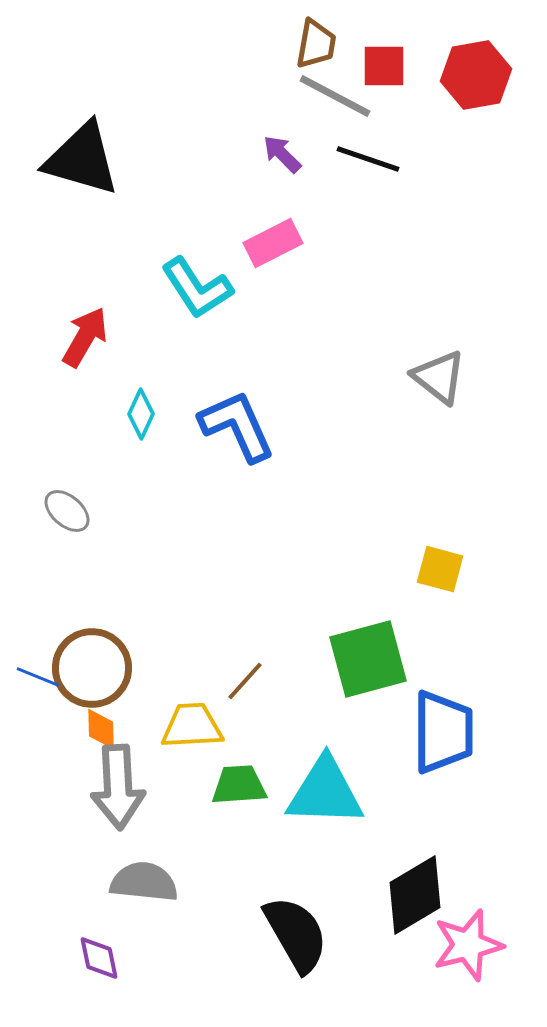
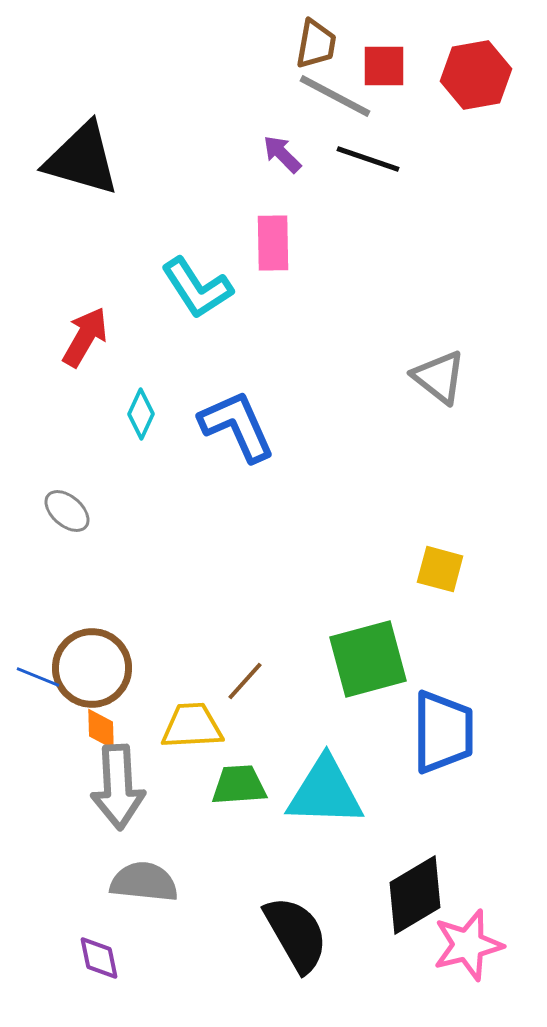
pink rectangle: rotated 64 degrees counterclockwise
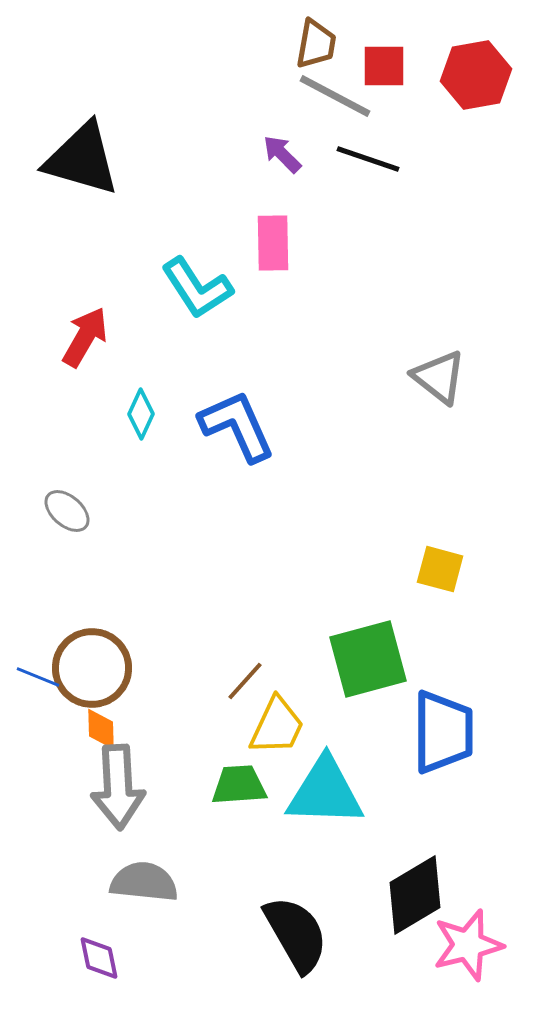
yellow trapezoid: moved 85 px right; rotated 118 degrees clockwise
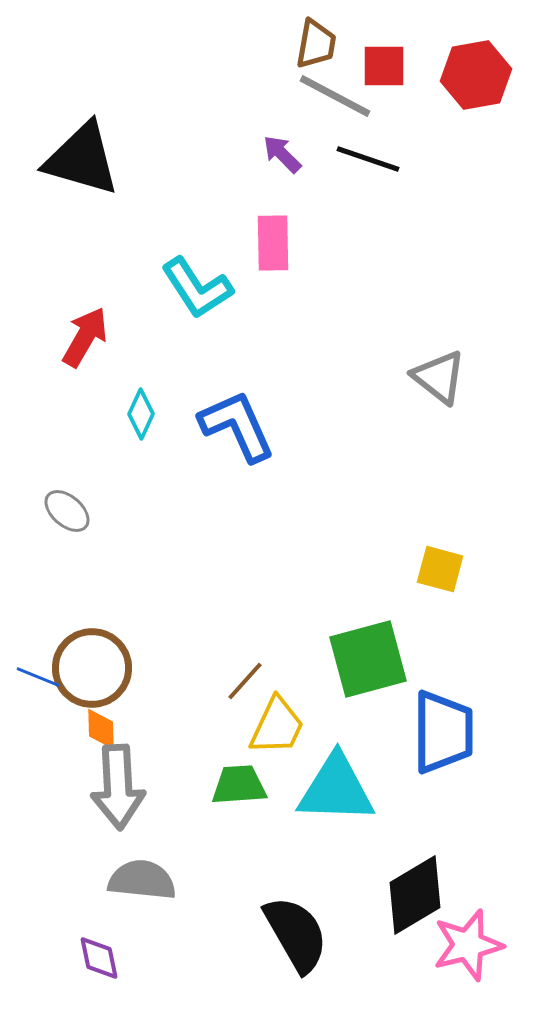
cyan triangle: moved 11 px right, 3 px up
gray semicircle: moved 2 px left, 2 px up
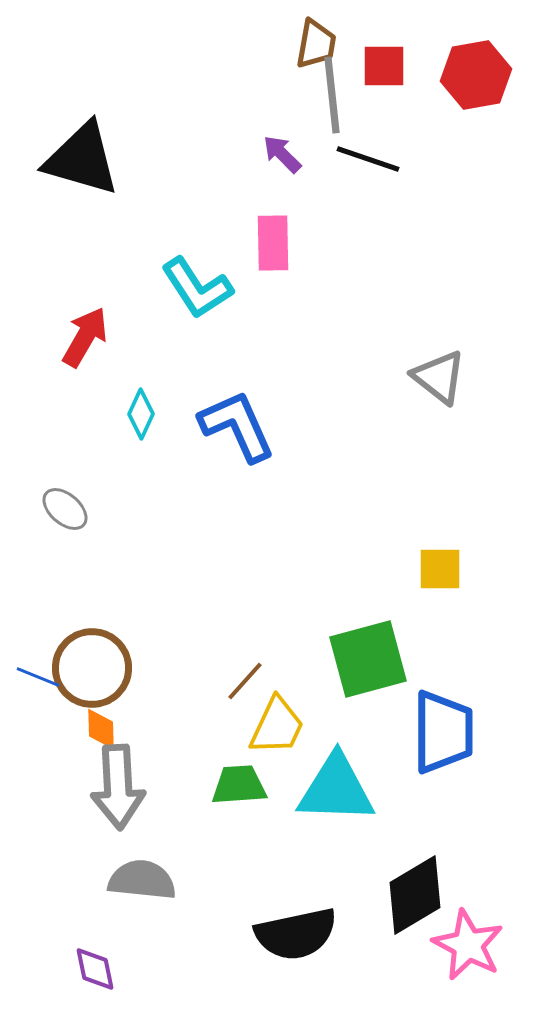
gray line: moved 3 px left, 1 px up; rotated 56 degrees clockwise
gray ellipse: moved 2 px left, 2 px up
yellow square: rotated 15 degrees counterclockwise
black semicircle: rotated 108 degrees clockwise
pink star: rotated 30 degrees counterclockwise
purple diamond: moved 4 px left, 11 px down
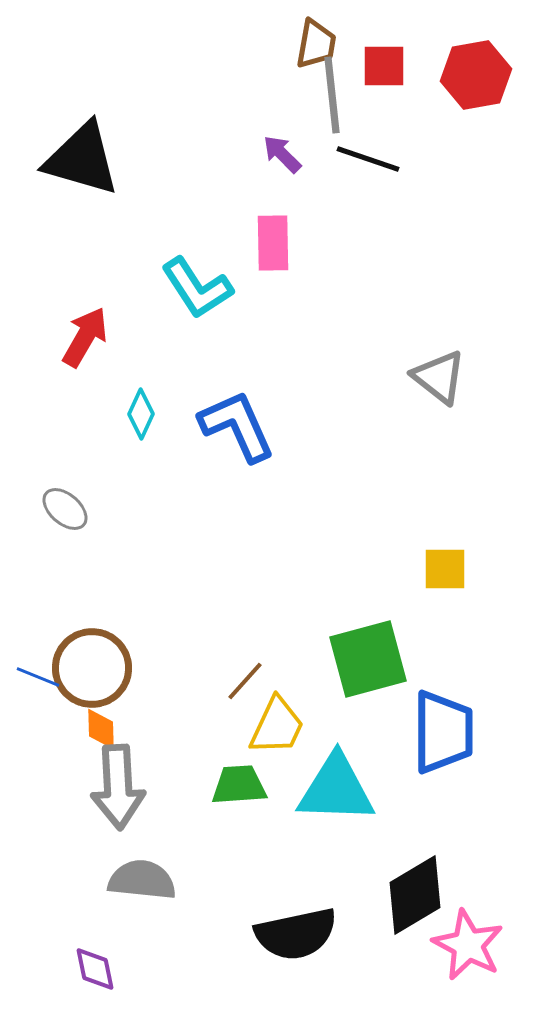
yellow square: moved 5 px right
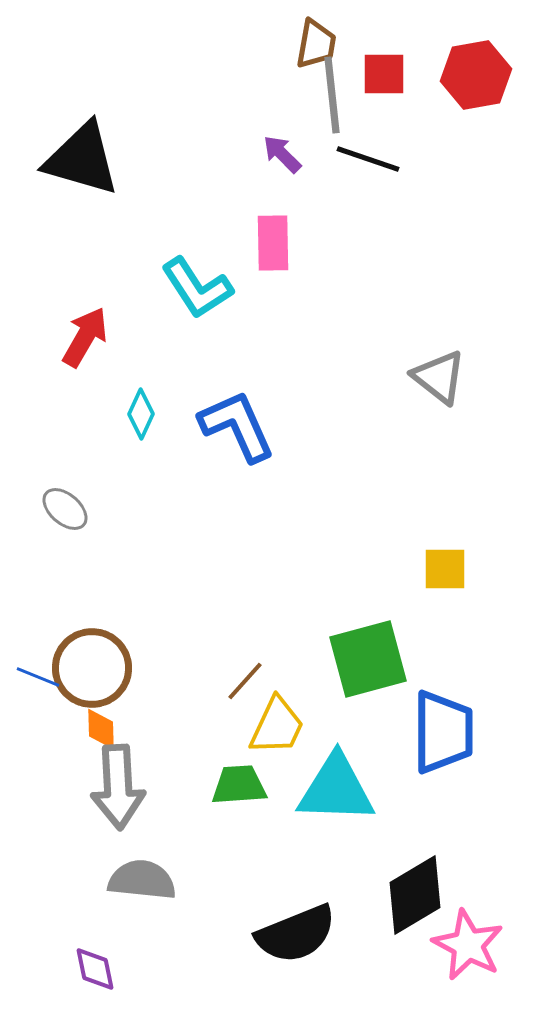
red square: moved 8 px down
black semicircle: rotated 10 degrees counterclockwise
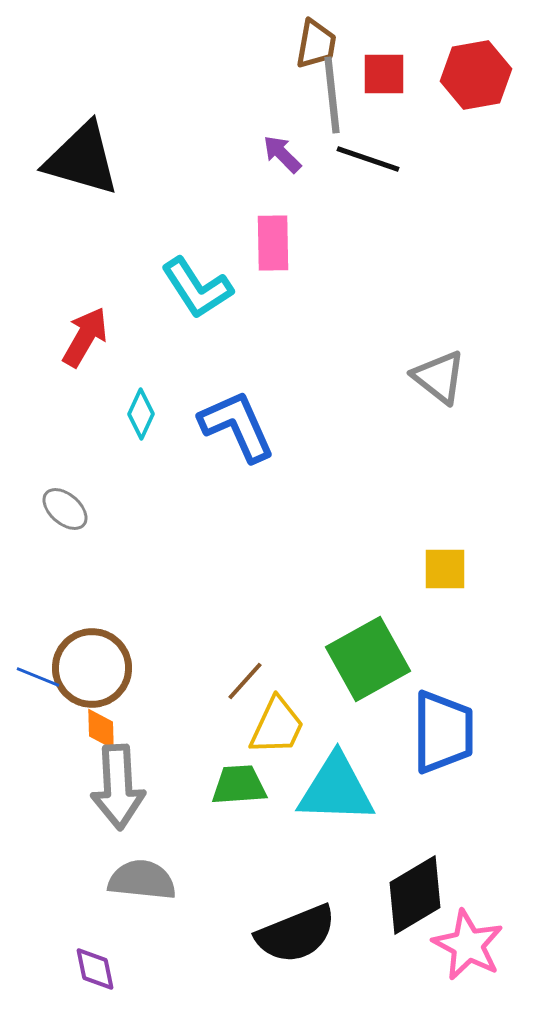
green square: rotated 14 degrees counterclockwise
